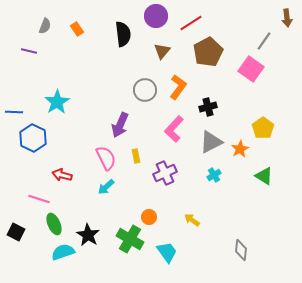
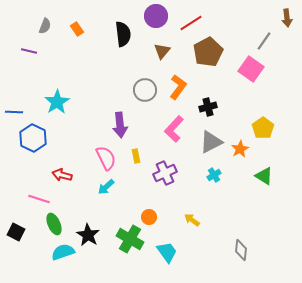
purple arrow: rotated 30 degrees counterclockwise
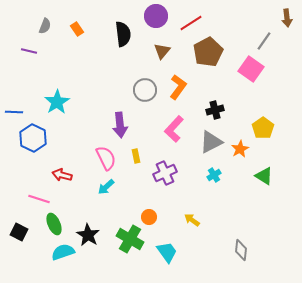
black cross: moved 7 px right, 3 px down
black square: moved 3 px right
